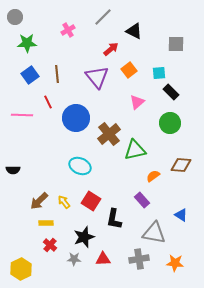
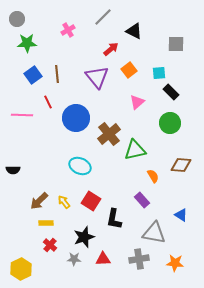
gray circle: moved 2 px right, 2 px down
blue square: moved 3 px right
orange semicircle: rotated 96 degrees clockwise
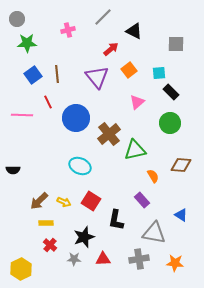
pink cross: rotated 16 degrees clockwise
yellow arrow: rotated 152 degrees clockwise
black L-shape: moved 2 px right, 1 px down
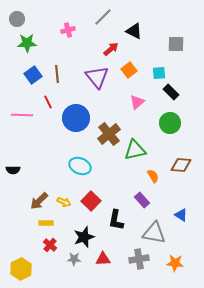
red square: rotated 12 degrees clockwise
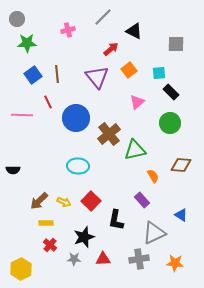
cyan ellipse: moved 2 px left; rotated 20 degrees counterclockwise
gray triangle: rotated 35 degrees counterclockwise
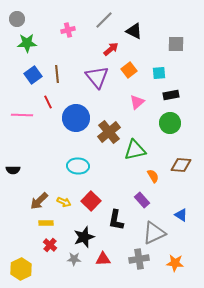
gray line: moved 1 px right, 3 px down
black rectangle: moved 3 px down; rotated 56 degrees counterclockwise
brown cross: moved 2 px up
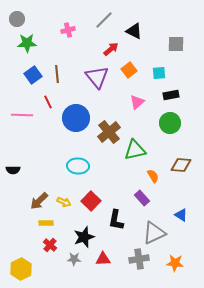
purple rectangle: moved 2 px up
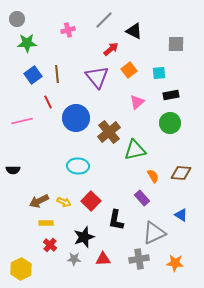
pink line: moved 6 px down; rotated 15 degrees counterclockwise
brown diamond: moved 8 px down
brown arrow: rotated 18 degrees clockwise
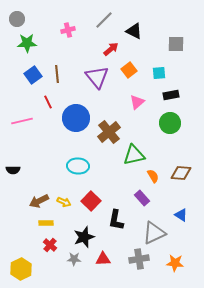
green triangle: moved 1 px left, 5 px down
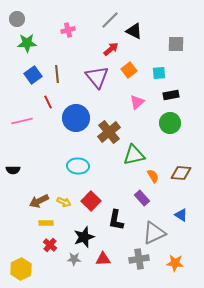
gray line: moved 6 px right
